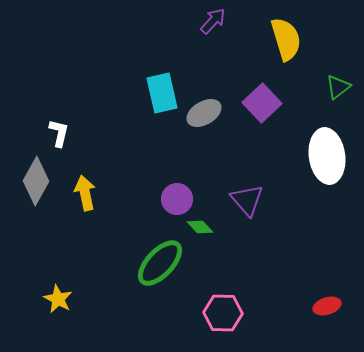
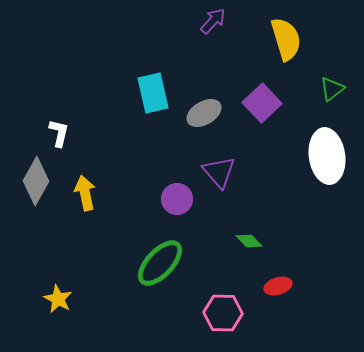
green triangle: moved 6 px left, 2 px down
cyan rectangle: moved 9 px left
purple triangle: moved 28 px left, 28 px up
green diamond: moved 49 px right, 14 px down
red ellipse: moved 49 px left, 20 px up
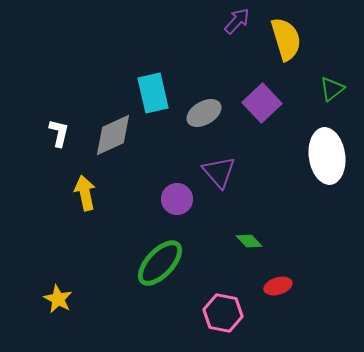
purple arrow: moved 24 px right
gray diamond: moved 77 px right, 46 px up; rotated 36 degrees clockwise
pink hexagon: rotated 9 degrees clockwise
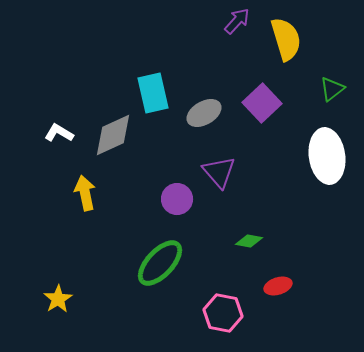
white L-shape: rotated 72 degrees counterclockwise
green diamond: rotated 36 degrees counterclockwise
yellow star: rotated 12 degrees clockwise
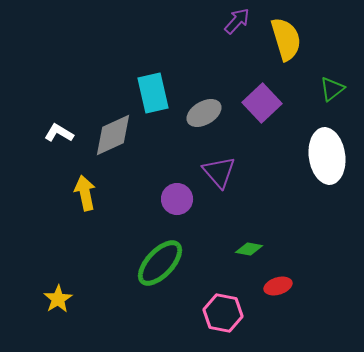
green diamond: moved 8 px down
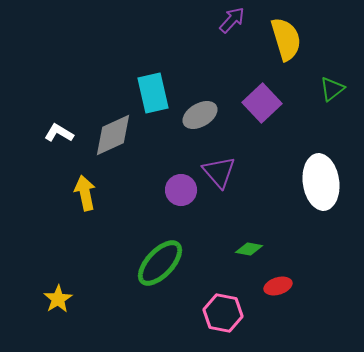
purple arrow: moved 5 px left, 1 px up
gray ellipse: moved 4 px left, 2 px down
white ellipse: moved 6 px left, 26 px down
purple circle: moved 4 px right, 9 px up
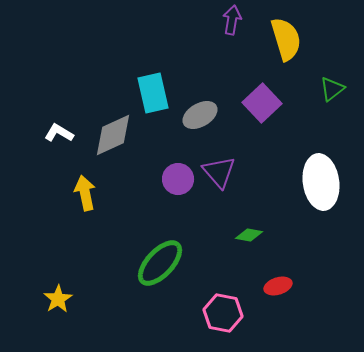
purple arrow: rotated 32 degrees counterclockwise
purple circle: moved 3 px left, 11 px up
green diamond: moved 14 px up
